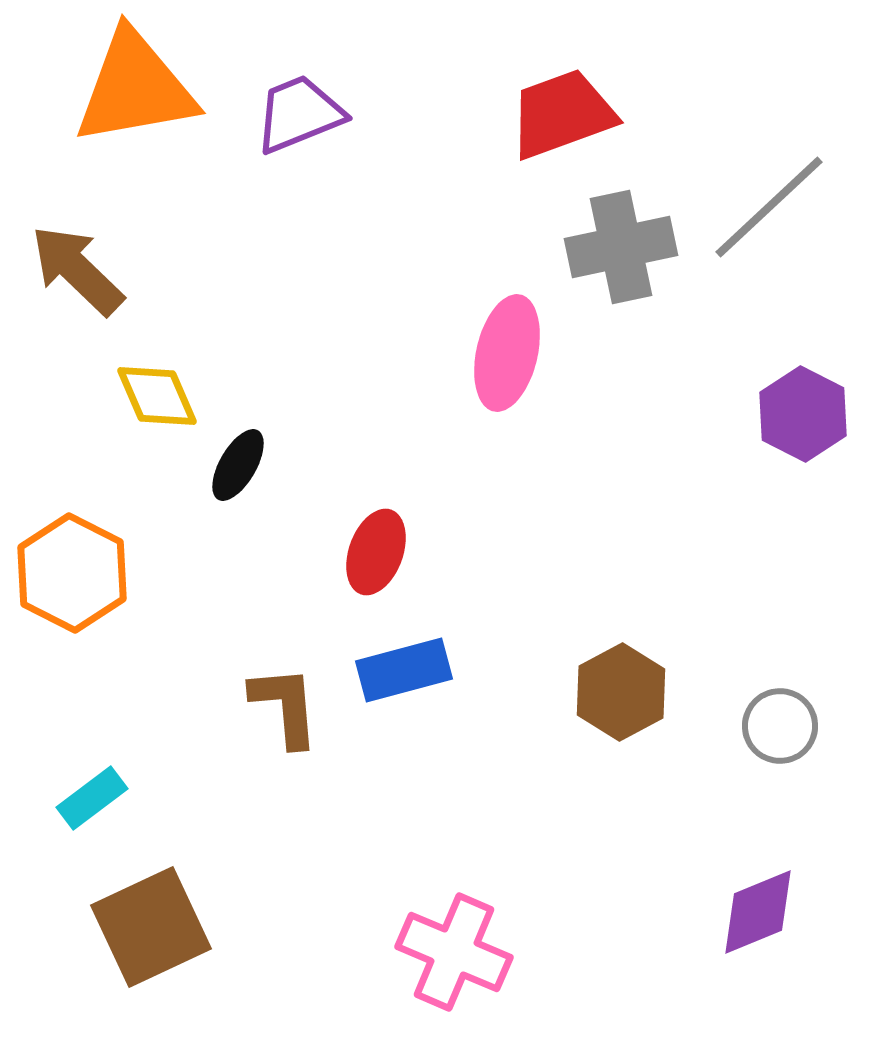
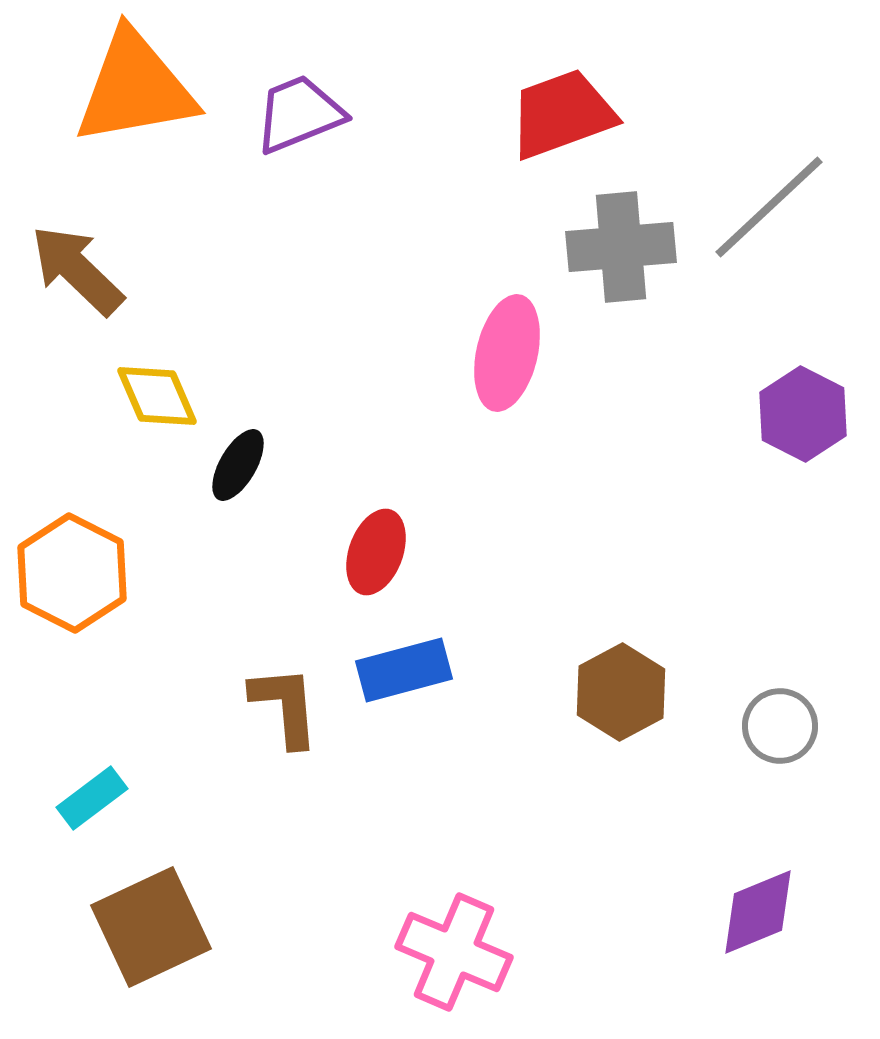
gray cross: rotated 7 degrees clockwise
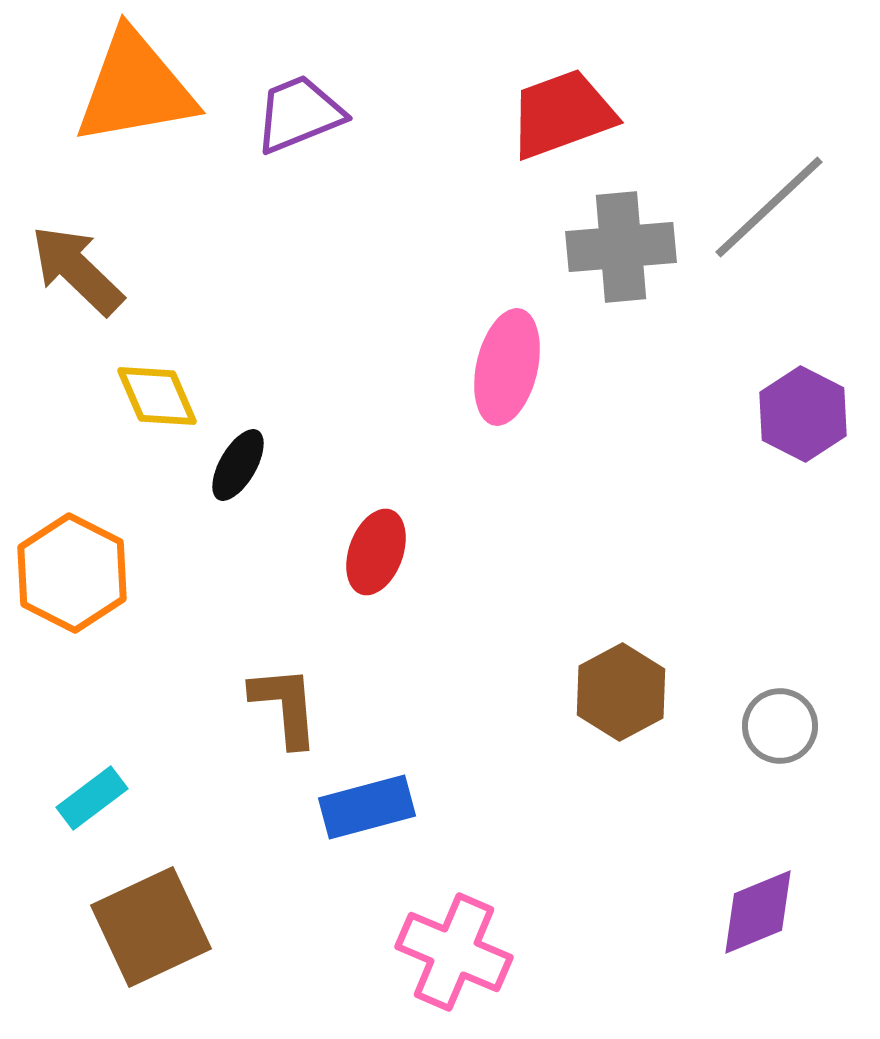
pink ellipse: moved 14 px down
blue rectangle: moved 37 px left, 137 px down
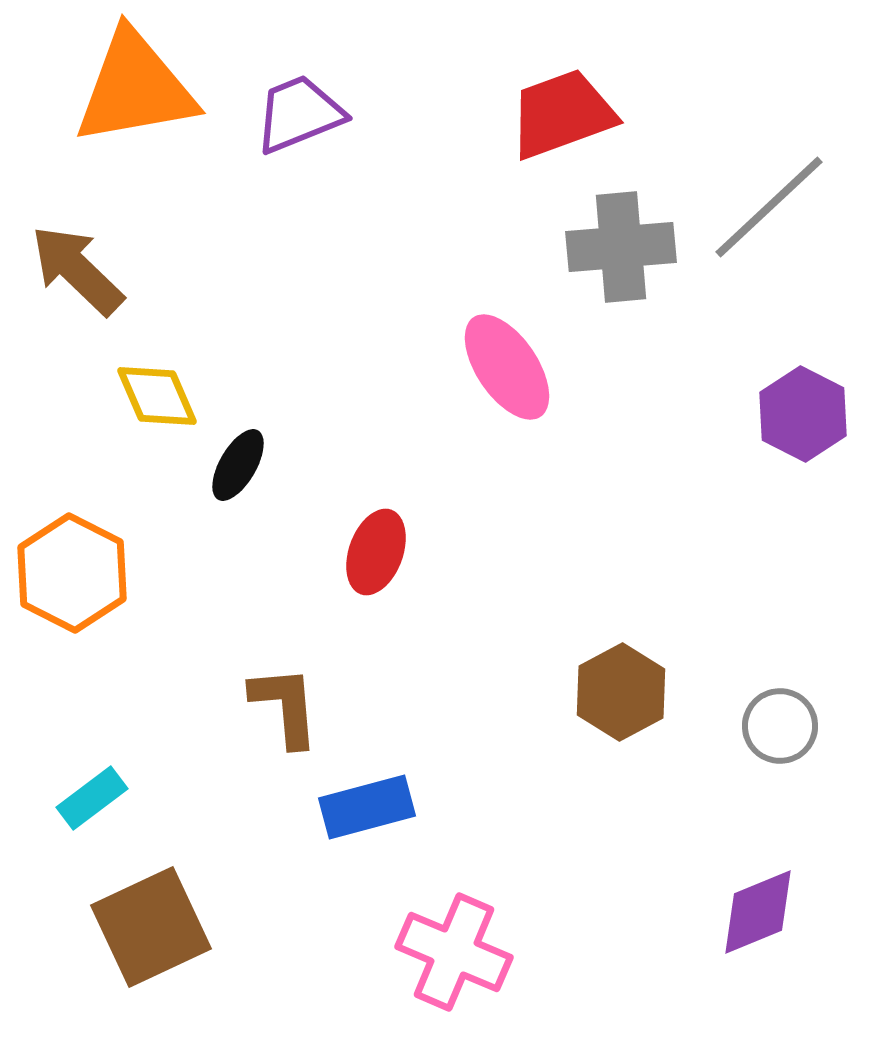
pink ellipse: rotated 47 degrees counterclockwise
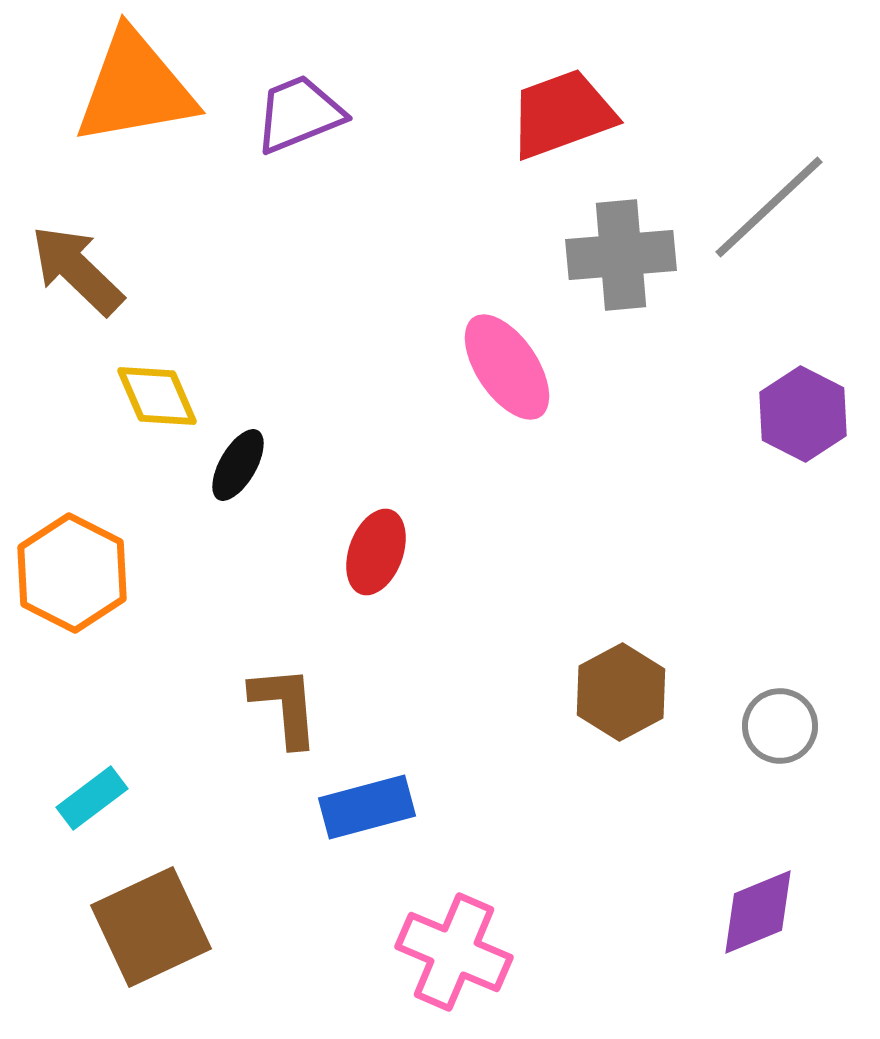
gray cross: moved 8 px down
